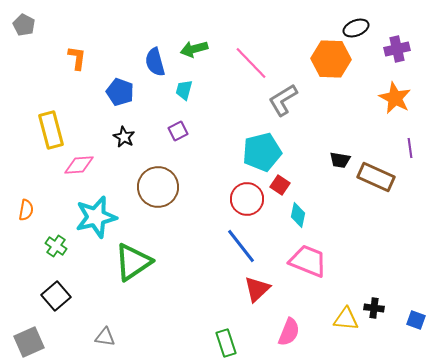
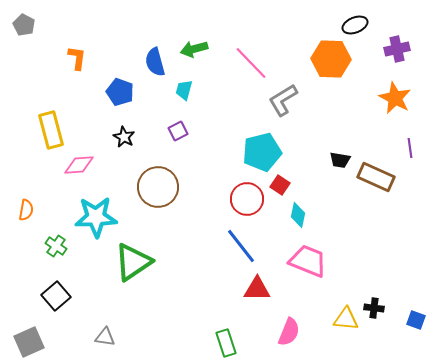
black ellipse: moved 1 px left, 3 px up
cyan star: rotated 12 degrees clockwise
red triangle: rotated 44 degrees clockwise
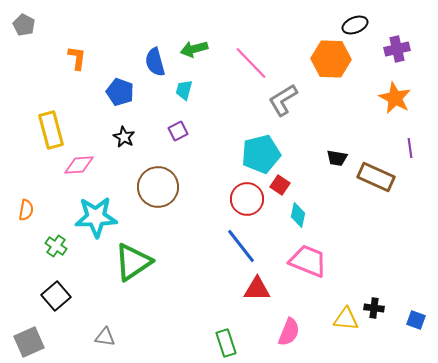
cyan pentagon: moved 1 px left, 2 px down
black trapezoid: moved 3 px left, 2 px up
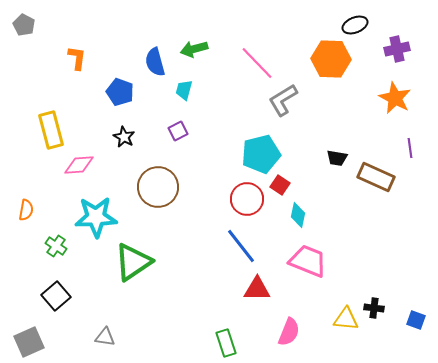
pink line: moved 6 px right
